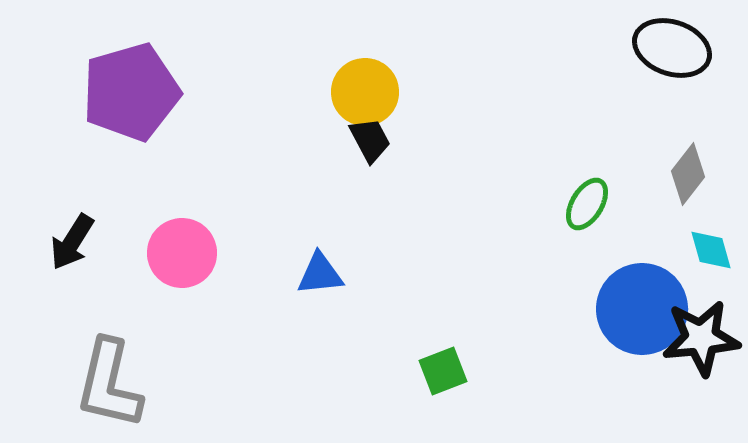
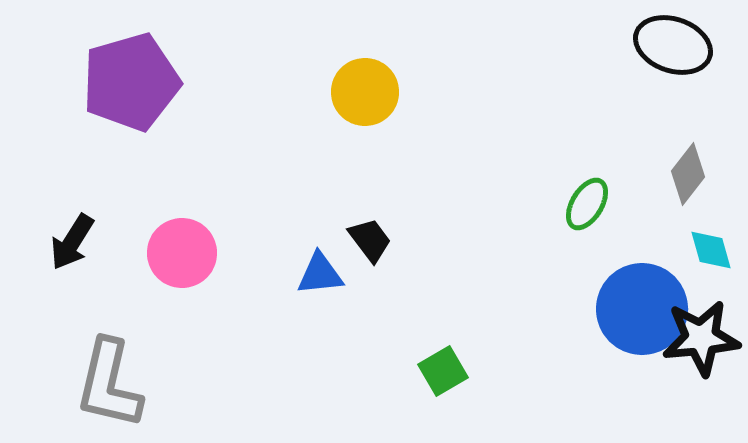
black ellipse: moved 1 px right, 3 px up
purple pentagon: moved 10 px up
black trapezoid: moved 100 px down; rotated 9 degrees counterclockwise
green square: rotated 9 degrees counterclockwise
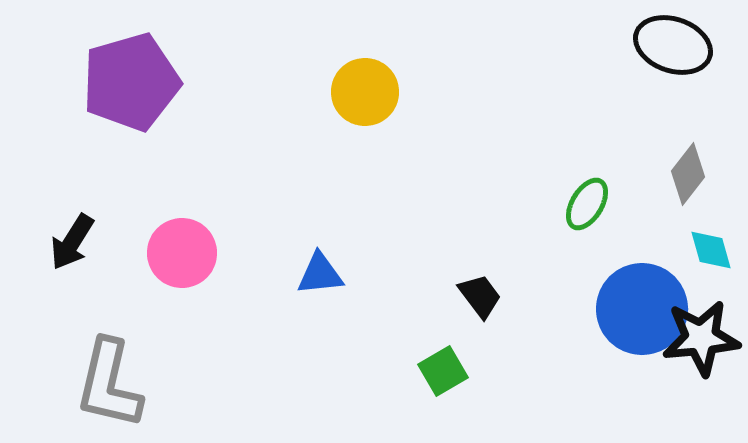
black trapezoid: moved 110 px right, 56 px down
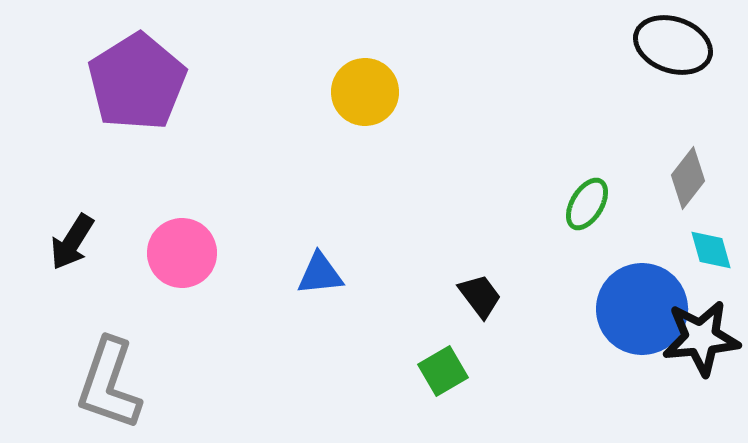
purple pentagon: moved 6 px right; rotated 16 degrees counterclockwise
gray diamond: moved 4 px down
gray L-shape: rotated 6 degrees clockwise
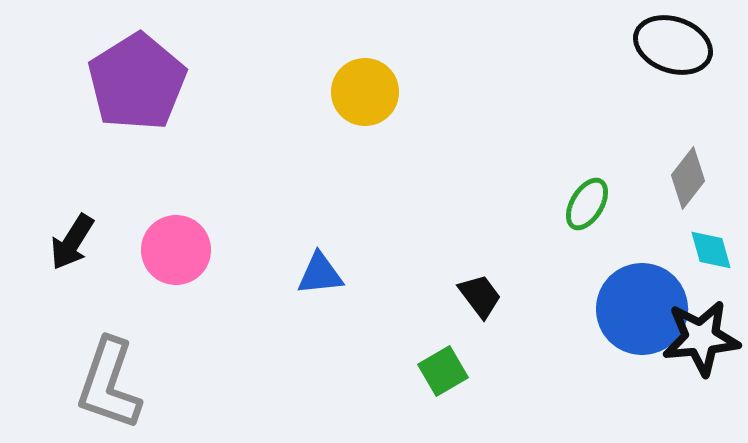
pink circle: moved 6 px left, 3 px up
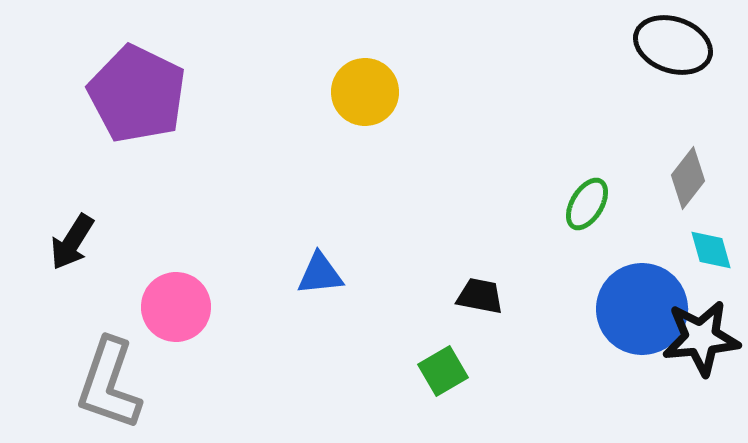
purple pentagon: moved 12 px down; rotated 14 degrees counterclockwise
pink circle: moved 57 px down
black trapezoid: rotated 42 degrees counterclockwise
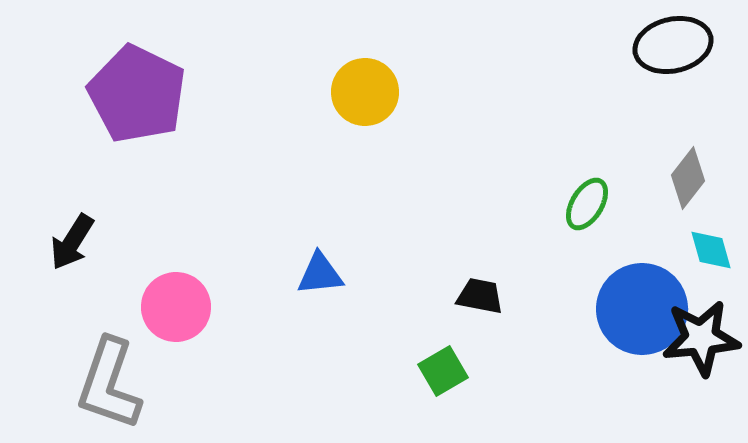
black ellipse: rotated 32 degrees counterclockwise
